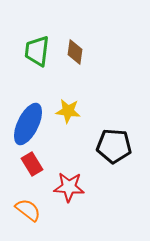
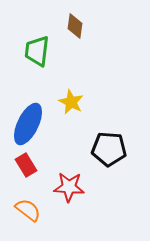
brown diamond: moved 26 px up
yellow star: moved 3 px right, 9 px up; rotated 20 degrees clockwise
black pentagon: moved 5 px left, 3 px down
red rectangle: moved 6 px left, 1 px down
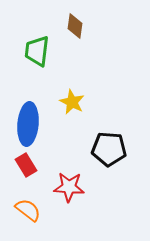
yellow star: moved 1 px right
blue ellipse: rotated 21 degrees counterclockwise
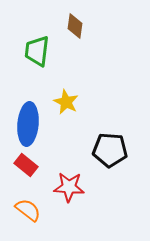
yellow star: moved 6 px left
black pentagon: moved 1 px right, 1 px down
red rectangle: rotated 20 degrees counterclockwise
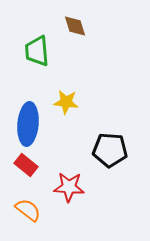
brown diamond: rotated 25 degrees counterclockwise
green trapezoid: rotated 12 degrees counterclockwise
yellow star: rotated 20 degrees counterclockwise
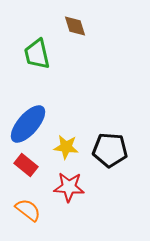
green trapezoid: moved 3 px down; rotated 8 degrees counterclockwise
yellow star: moved 45 px down
blue ellipse: rotated 36 degrees clockwise
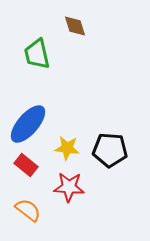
yellow star: moved 1 px right, 1 px down
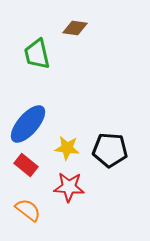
brown diamond: moved 2 px down; rotated 65 degrees counterclockwise
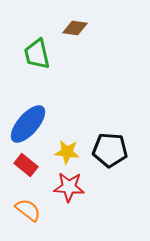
yellow star: moved 4 px down
